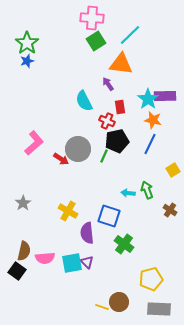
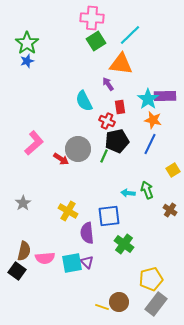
blue square: rotated 25 degrees counterclockwise
gray rectangle: moved 3 px left, 5 px up; rotated 55 degrees counterclockwise
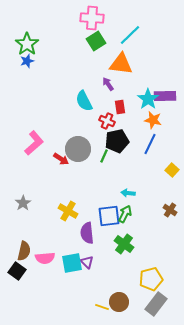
green star: moved 1 px down
yellow square: moved 1 px left; rotated 16 degrees counterclockwise
green arrow: moved 22 px left, 24 px down; rotated 48 degrees clockwise
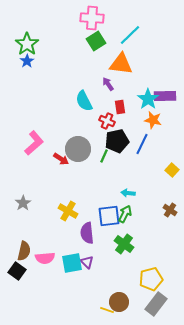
blue star: rotated 16 degrees counterclockwise
blue line: moved 8 px left
yellow line: moved 5 px right, 3 px down
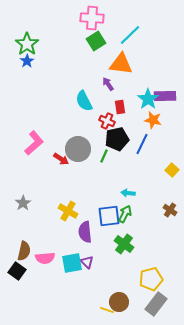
black pentagon: moved 2 px up
purple semicircle: moved 2 px left, 1 px up
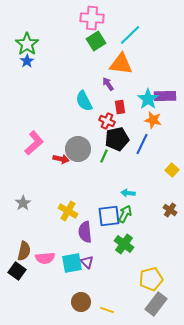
red arrow: rotated 21 degrees counterclockwise
brown circle: moved 38 px left
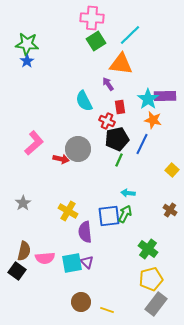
green star: rotated 30 degrees counterclockwise
green line: moved 15 px right, 4 px down
green cross: moved 24 px right, 5 px down
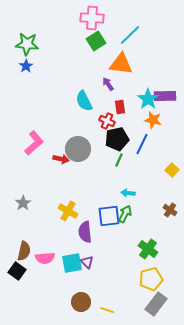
blue star: moved 1 px left, 5 px down
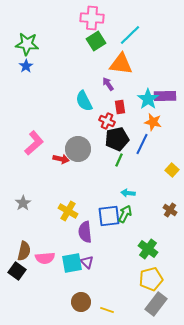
orange star: moved 2 px down
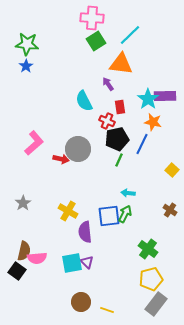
pink semicircle: moved 8 px left
